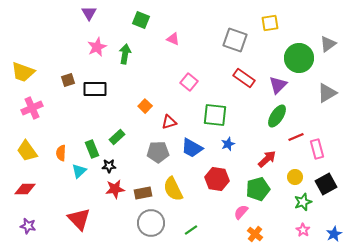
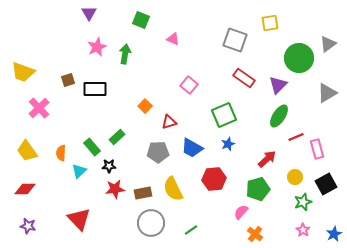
pink square at (189, 82): moved 3 px down
pink cross at (32, 108): moved 7 px right; rotated 20 degrees counterclockwise
green square at (215, 115): moved 9 px right; rotated 30 degrees counterclockwise
green ellipse at (277, 116): moved 2 px right
green rectangle at (92, 149): moved 2 px up; rotated 18 degrees counterclockwise
red hexagon at (217, 179): moved 3 px left; rotated 15 degrees counterclockwise
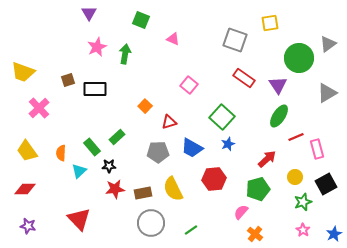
purple triangle at (278, 85): rotated 18 degrees counterclockwise
green square at (224, 115): moved 2 px left, 2 px down; rotated 25 degrees counterclockwise
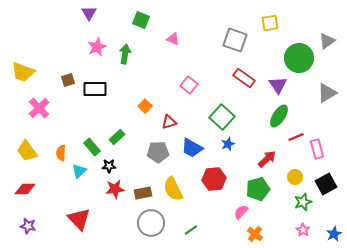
gray triangle at (328, 44): moved 1 px left, 3 px up
